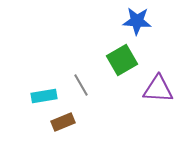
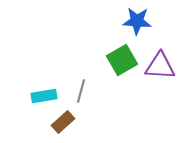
gray line: moved 6 px down; rotated 45 degrees clockwise
purple triangle: moved 2 px right, 23 px up
brown rectangle: rotated 20 degrees counterclockwise
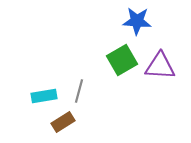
gray line: moved 2 px left
brown rectangle: rotated 10 degrees clockwise
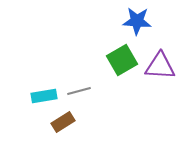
gray line: rotated 60 degrees clockwise
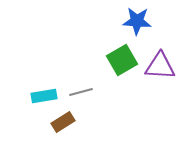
gray line: moved 2 px right, 1 px down
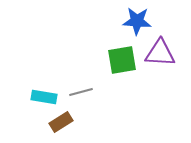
green square: rotated 20 degrees clockwise
purple triangle: moved 13 px up
cyan rectangle: moved 1 px down; rotated 20 degrees clockwise
brown rectangle: moved 2 px left
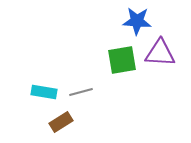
cyan rectangle: moved 5 px up
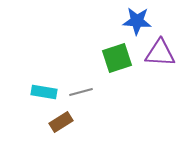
green square: moved 5 px left, 2 px up; rotated 8 degrees counterclockwise
